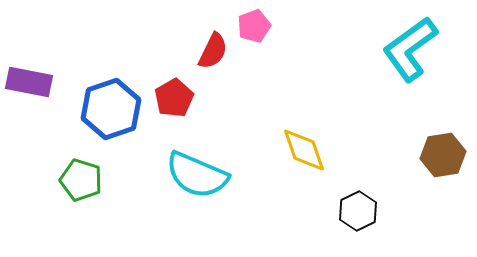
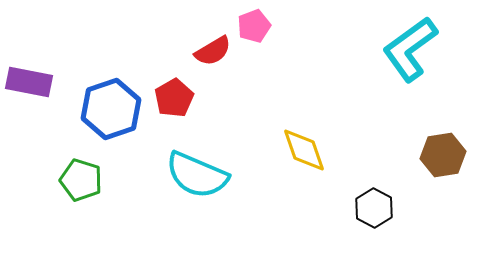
red semicircle: rotated 33 degrees clockwise
black hexagon: moved 16 px right, 3 px up; rotated 6 degrees counterclockwise
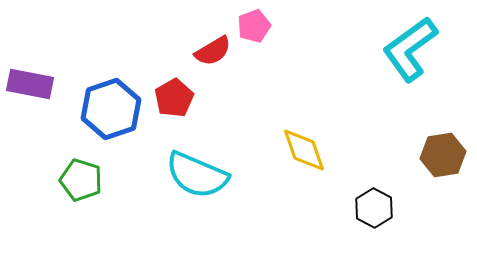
purple rectangle: moved 1 px right, 2 px down
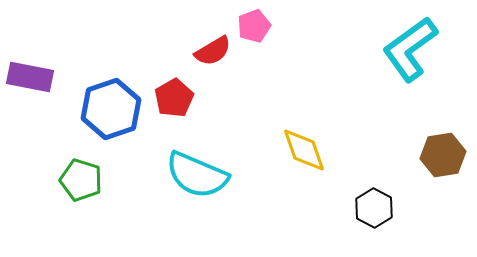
purple rectangle: moved 7 px up
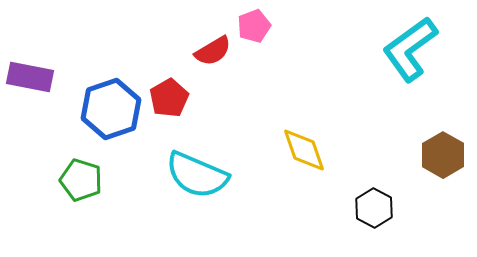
red pentagon: moved 5 px left
brown hexagon: rotated 21 degrees counterclockwise
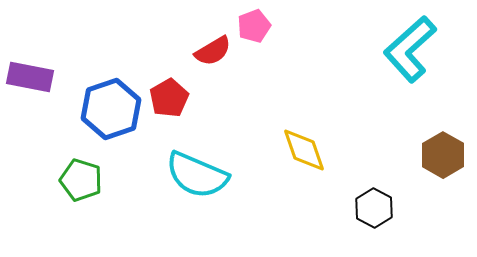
cyan L-shape: rotated 6 degrees counterclockwise
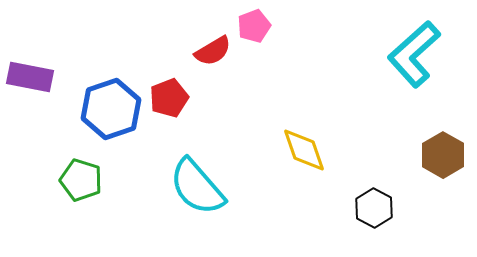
cyan L-shape: moved 4 px right, 5 px down
red pentagon: rotated 9 degrees clockwise
cyan semicircle: moved 12 px down; rotated 26 degrees clockwise
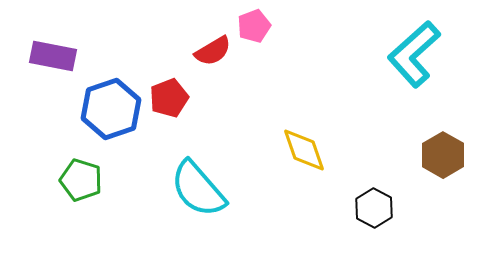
purple rectangle: moved 23 px right, 21 px up
cyan semicircle: moved 1 px right, 2 px down
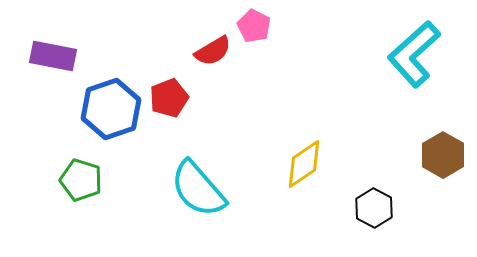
pink pentagon: rotated 24 degrees counterclockwise
yellow diamond: moved 14 px down; rotated 75 degrees clockwise
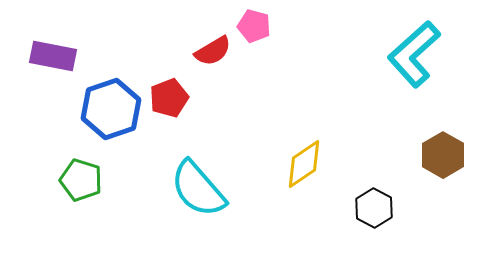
pink pentagon: rotated 12 degrees counterclockwise
